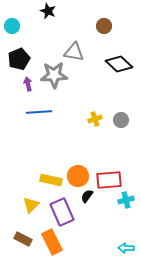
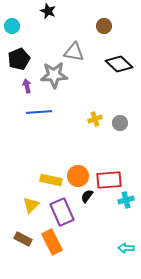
purple arrow: moved 1 px left, 2 px down
gray circle: moved 1 px left, 3 px down
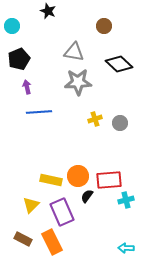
gray star: moved 24 px right, 7 px down
purple arrow: moved 1 px down
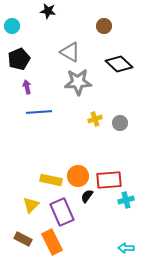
black star: rotated 14 degrees counterclockwise
gray triangle: moved 4 px left; rotated 20 degrees clockwise
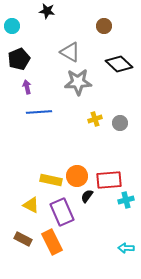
black star: moved 1 px left
orange circle: moved 1 px left
yellow triangle: rotated 48 degrees counterclockwise
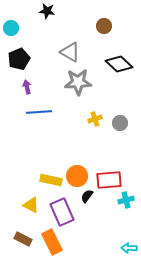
cyan circle: moved 1 px left, 2 px down
cyan arrow: moved 3 px right
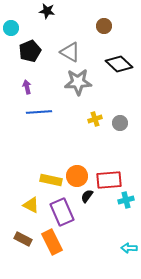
black pentagon: moved 11 px right, 8 px up
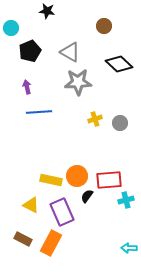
orange rectangle: moved 1 px left, 1 px down; rotated 55 degrees clockwise
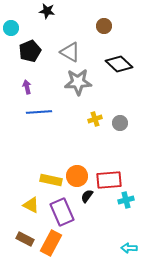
brown rectangle: moved 2 px right
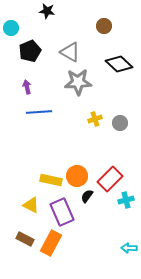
red rectangle: moved 1 px right, 1 px up; rotated 40 degrees counterclockwise
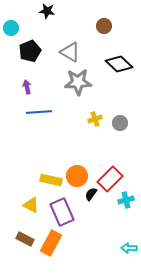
black semicircle: moved 4 px right, 2 px up
